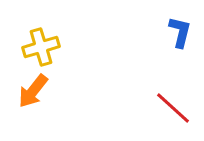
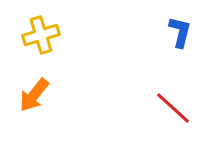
yellow cross: moved 12 px up
orange arrow: moved 1 px right, 4 px down
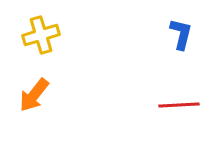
blue L-shape: moved 1 px right, 2 px down
red line: moved 6 px right, 3 px up; rotated 45 degrees counterclockwise
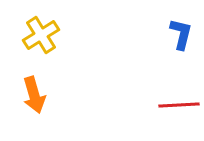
yellow cross: rotated 15 degrees counterclockwise
orange arrow: rotated 54 degrees counterclockwise
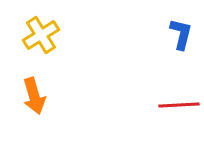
orange arrow: moved 1 px down
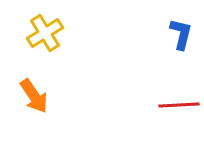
yellow cross: moved 4 px right, 2 px up
orange arrow: rotated 18 degrees counterclockwise
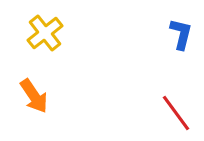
yellow cross: rotated 6 degrees counterclockwise
red line: moved 3 px left, 8 px down; rotated 57 degrees clockwise
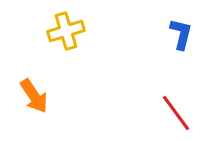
yellow cross: moved 21 px right, 2 px up; rotated 21 degrees clockwise
